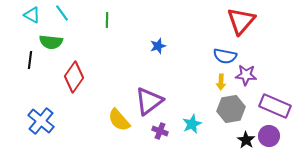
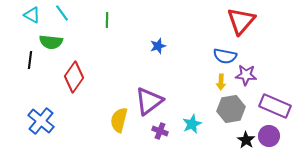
yellow semicircle: rotated 55 degrees clockwise
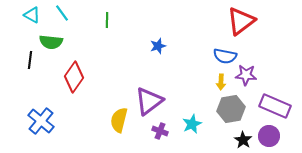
red triangle: rotated 12 degrees clockwise
black star: moved 3 px left
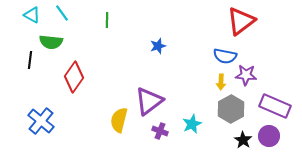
gray hexagon: rotated 20 degrees counterclockwise
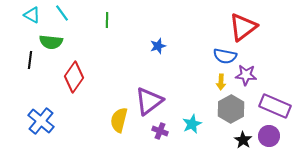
red triangle: moved 2 px right, 6 px down
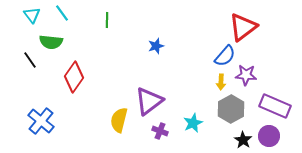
cyan triangle: rotated 24 degrees clockwise
blue star: moved 2 px left
blue semicircle: rotated 60 degrees counterclockwise
black line: rotated 42 degrees counterclockwise
cyan star: moved 1 px right, 1 px up
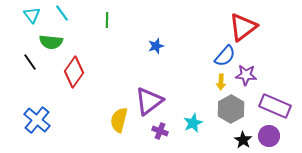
black line: moved 2 px down
red diamond: moved 5 px up
blue cross: moved 4 px left, 1 px up
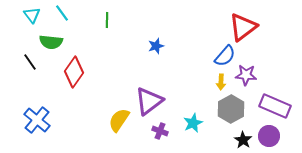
yellow semicircle: rotated 20 degrees clockwise
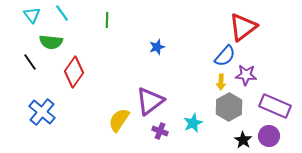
blue star: moved 1 px right, 1 px down
purple triangle: moved 1 px right
gray hexagon: moved 2 px left, 2 px up
blue cross: moved 5 px right, 8 px up
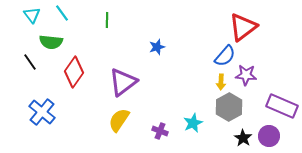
purple triangle: moved 27 px left, 19 px up
purple rectangle: moved 7 px right
black star: moved 2 px up
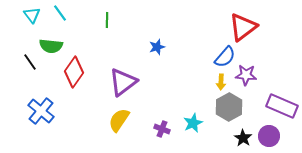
cyan line: moved 2 px left
green semicircle: moved 4 px down
blue semicircle: moved 1 px down
blue cross: moved 1 px left, 1 px up
purple cross: moved 2 px right, 2 px up
